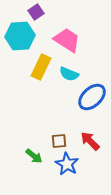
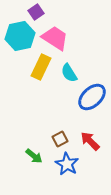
cyan hexagon: rotated 8 degrees counterclockwise
pink trapezoid: moved 12 px left, 2 px up
cyan semicircle: moved 1 px up; rotated 36 degrees clockwise
brown square: moved 1 px right, 2 px up; rotated 21 degrees counterclockwise
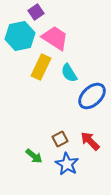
blue ellipse: moved 1 px up
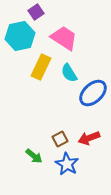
pink trapezoid: moved 9 px right
blue ellipse: moved 1 px right, 3 px up
red arrow: moved 1 px left, 3 px up; rotated 65 degrees counterclockwise
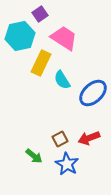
purple square: moved 4 px right, 2 px down
yellow rectangle: moved 4 px up
cyan semicircle: moved 7 px left, 7 px down
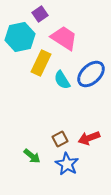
cyan hexagon: moved 1 px down
blue ellipse: moved 2 px left, 19 px up
green arrow: moved 2 px left
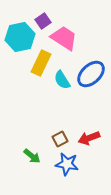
purple square: moved 3 px right, 7 px down
blue star: rotated 20 degrees counterclockwise
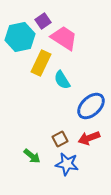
blue ellipse: moved 32 px down
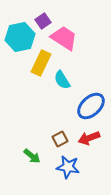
blue star: moved 1 px right, 3 px down
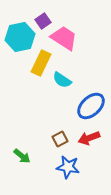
cyan semicircle: rotated 24 degrees counterclockwise
green arrow: moved 10 px left
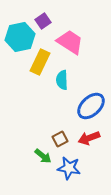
pink trapezoid: moved 6 px right, 4 px down
yellow rectangle: moved 1 px left, 1 px up
cyan semicircle: rotated 54 degrees clockwise
green arrow: moved 21 px right
blue star: moved 1 px right, 1 px down
